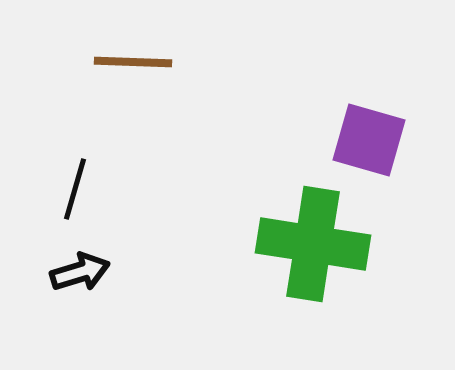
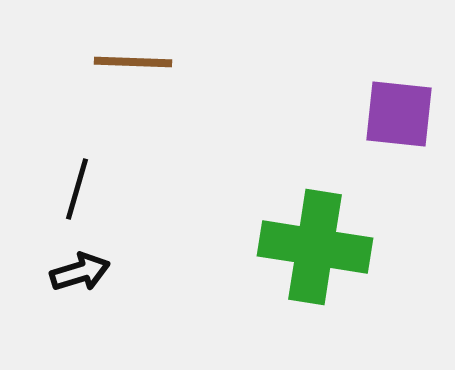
purple square: moved 30 px right, 26 px up; rotated 10 degrees counterclockwise
black line: moved 2 px right
green cross: moved 2 px right, 3 px down
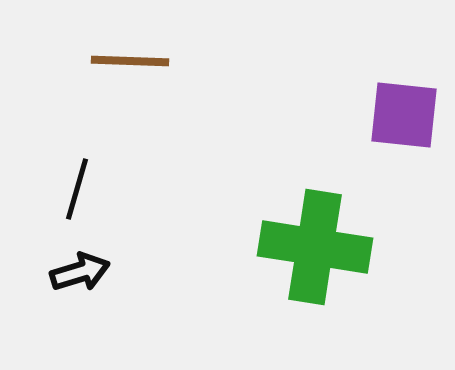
brown line: moved 3 px left, 1 px up
purple square: moved 5 px right, 1 px down
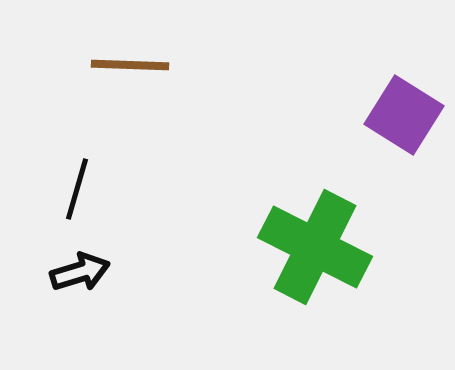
brown line: moved 4 px down
purple square: rotated 26 degrees clockwise
green cross: rotated 18 degrees clockwise
